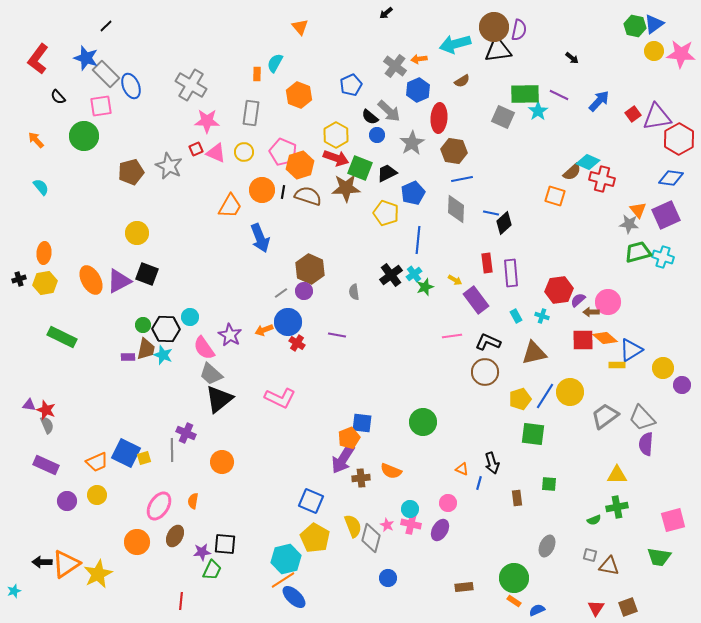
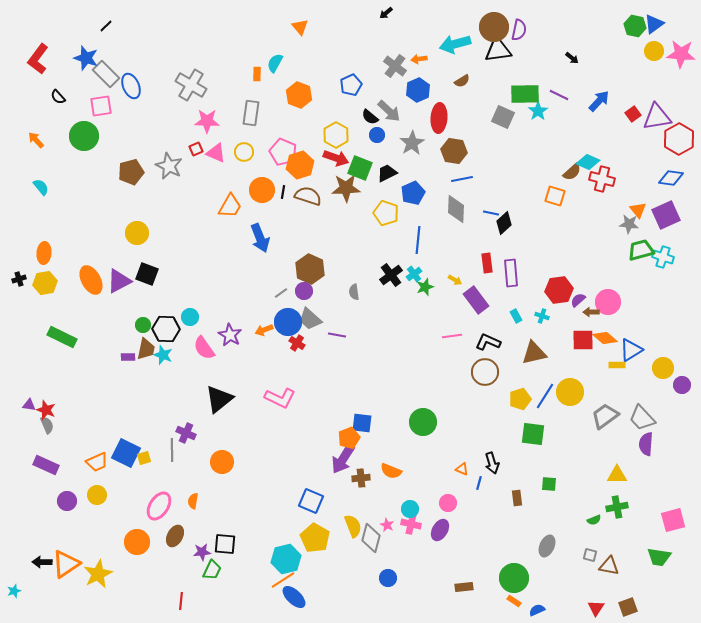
green trapezoid at (638, 252): moved 3 px right, 2 px up
gray trapezoid at (211, 374): moved 99 px right, 55 px up
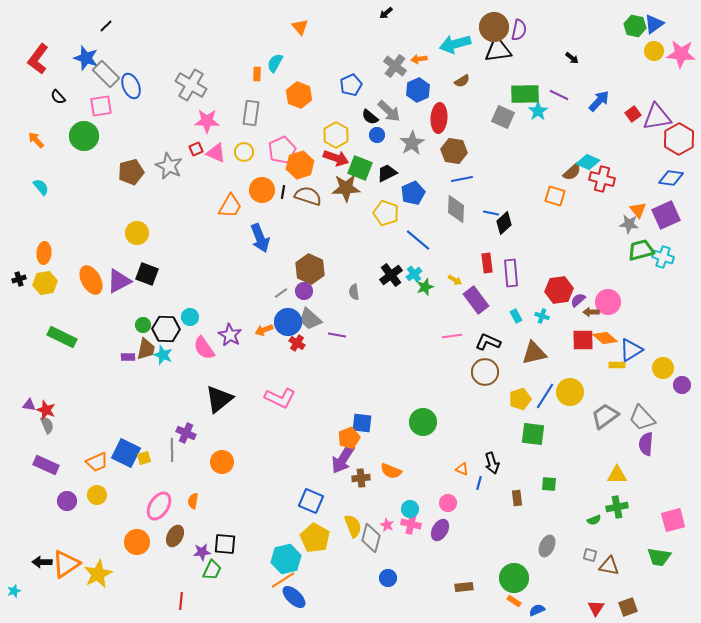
pink pentagon at (283, 152): moved 1 px left, 2 px up; rotated 24 degrees clockwise
blue line at (418, 240): rotated 56 degrees counterclockwise
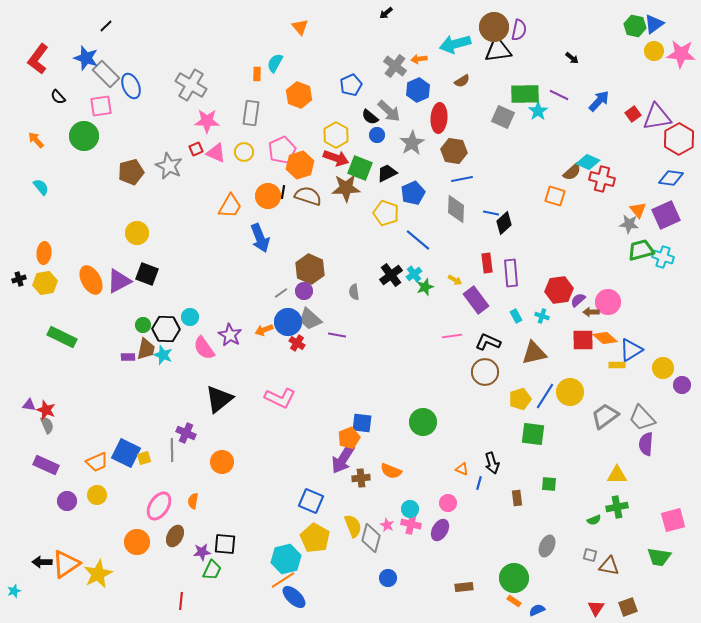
orange circle at (262, 190): moved 6 px right, 6 px down
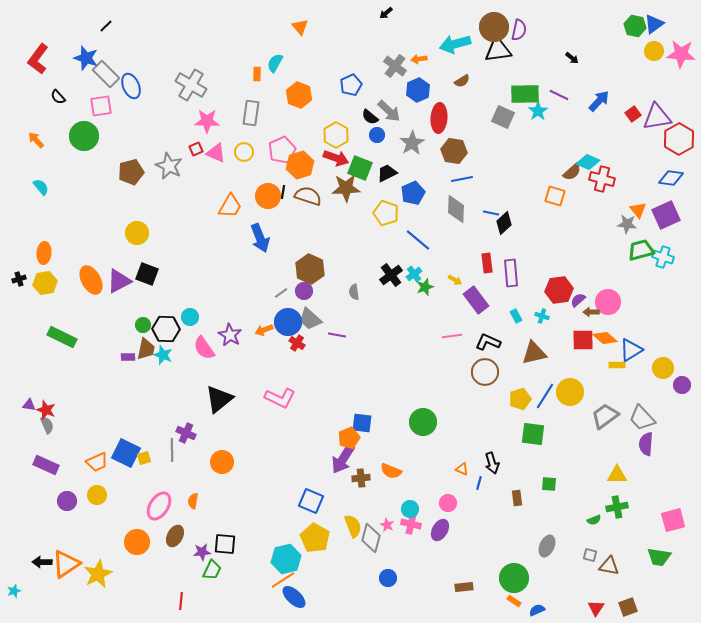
gray star at (629, 224): moved 2 px left
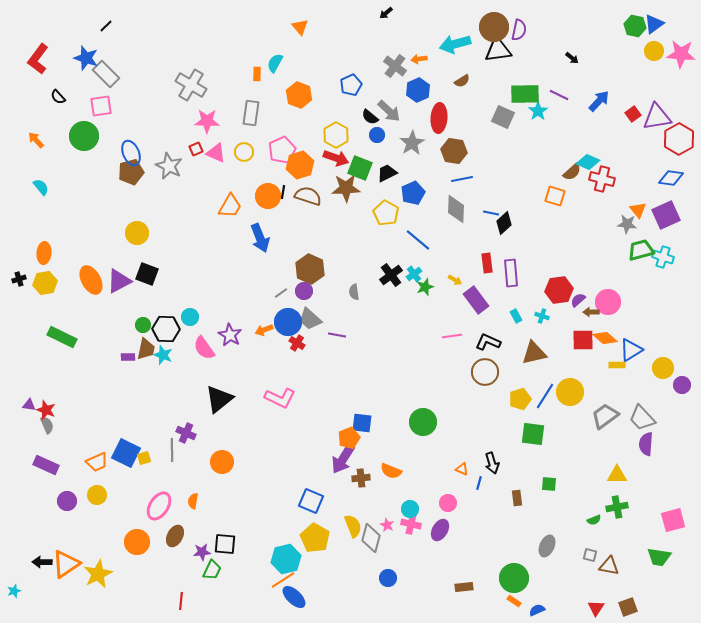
blue ellipse at (131, 86): moved 67 px down
yellow pentagon at (386, 213): rotated 10 degrees clockwise
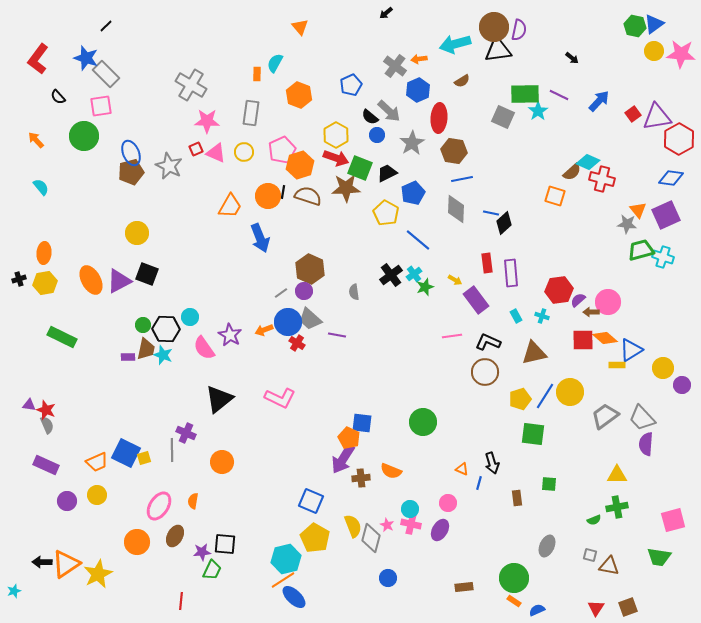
orange pentagon at (349, 438): rotated 25 degrees counterclockwise
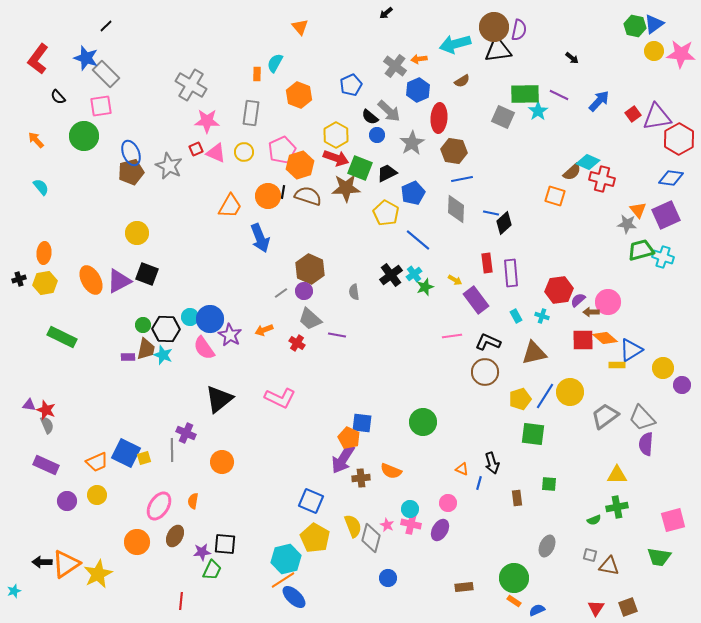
blue circle at (288, 322): moved 78 px left, 3 px up
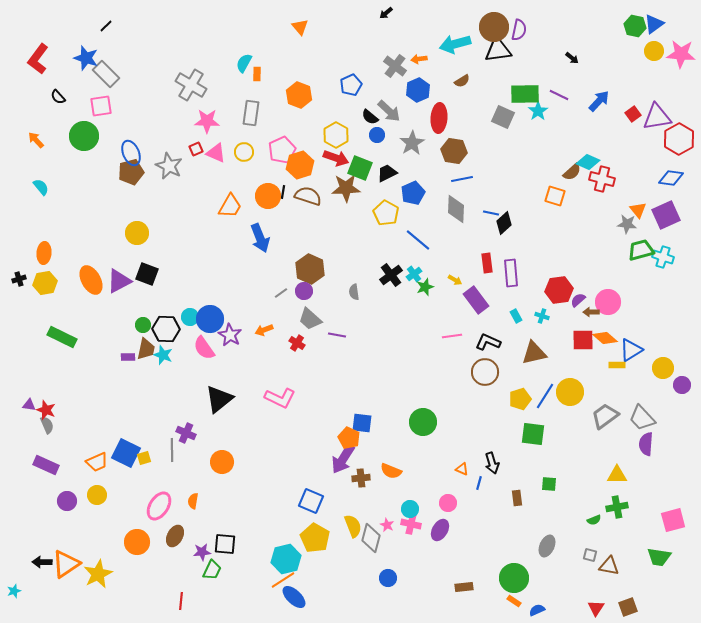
cyan semicircle at (275, 63): moved 31 px left
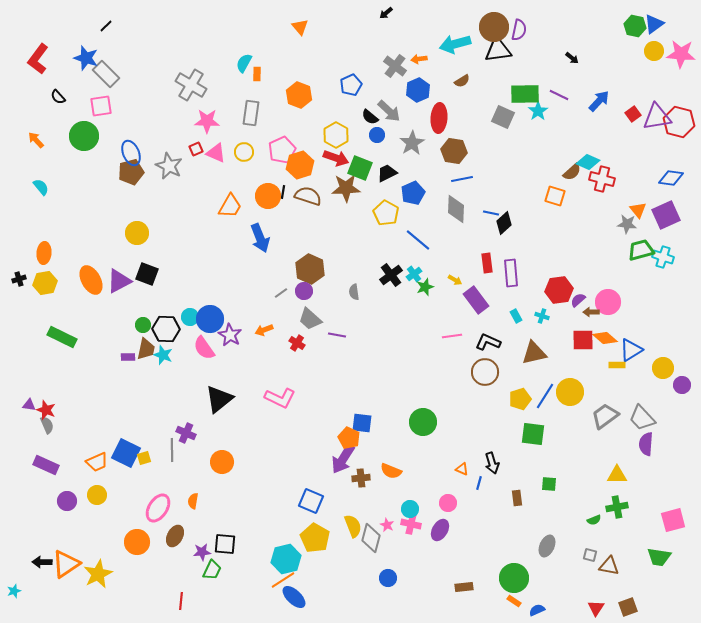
red hexagon at (679, 139): moved 17 px up; rotated 16 degrees counterclockwise
pink ellipse at (159, 506): moved 1 px left, 2 px down
